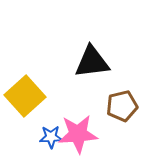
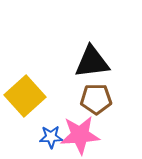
brown pentagon: moved 26 px left, 7 px up; rotated 12 degrees clockwise
pink star: moved 2 px right, 1 px down
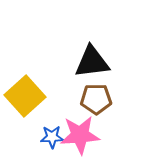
blue star: moved 1 px right
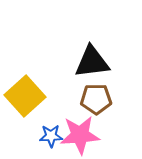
blue star: moved 1 px left, 1 px up
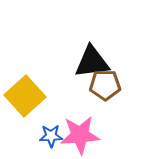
brown pentagon: moved 9 px right, 14 px up
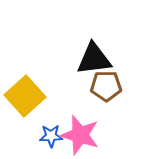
black triangle: moved 2 px right, 3 px up
brown pentagon: moved 1 px right, 1 px down
pink star: rotated 21 degrees clockwise
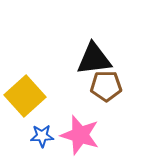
blue star: moved 9 px left
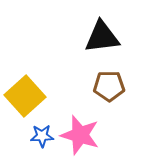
black triangle: moved 8 px right, 22 px up
brown pentagon: moved 3 px right
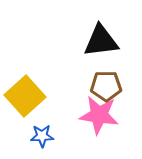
black triangle: moved 1 px left, 4 px down
brown pentagon: moved 3 px left
pink star: moved 19 px right, 20 px up; rotated 9 degrees counterclockwise
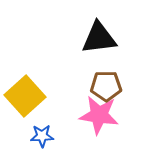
black triangle: moved 2 px left, 3 px up
